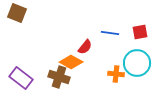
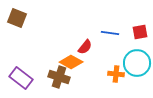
brown square: moved 5 px down
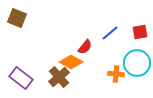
blue line: rotated 48 degrees counterclockwise
brown cross: rotated 30 degrees clockwise
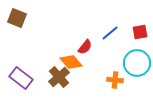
orange diamond: rotated 20 degrees clockwise
orange cross: moved 1 px left, 6 px down
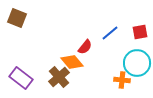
orange diamond: moved 1 px right
orange cross: moved 7 px right
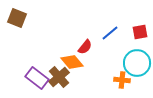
purple rectangle: moved 16 px right
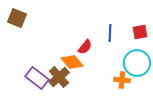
blue line: rotated 48 degrees counterclockwise
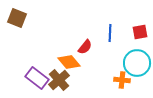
orange diamond: moved 3 px left
brown cross: moved 3 px down
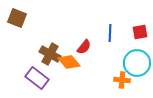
red semicircle: moved 1 px left
brown cross: moved 9 px left, 26 px up; rotated 20 degrees counterclockwise
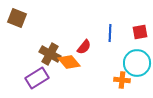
purple rectangle: rotated 70 degrees counterclockwise
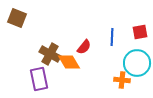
blue line: moved 2 px right, 4 px down
orange diamond: rotated 10 degrees clockwise
purple rectangle: moved 2 px right, 1 px down; rotated 70 degrees counterclockwise
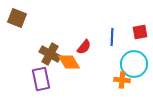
cyan circle: moved 3 px left, 1 px down
purple rectangle: moved 2 px right
